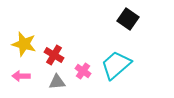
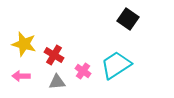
cyan trapezoid: rotated 8 degrees clockwise
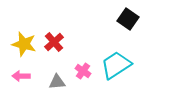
red cross: moved 13 px up; rotated 18 degrees clockwise
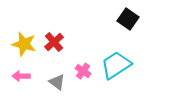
gray triangle: rotated 42 degrees clockwise
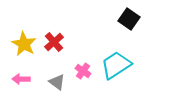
black square: moved 1 px right
yellow star: rotated 15 degrees clockwise
pink arrow: moved 3 px down
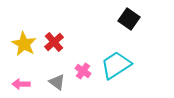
pink arrow: moved 5 px down
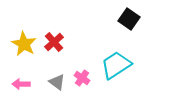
pink cross: moved 1 px left, 7 px down
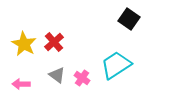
gray triangle: moved 7 px up
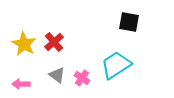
black square: moved 3 px down; rotated 25 degrees counterclockwise
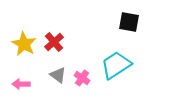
gray triangle: moved 1 px right
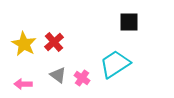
black square: rotated 10 degrees counterclockwise
cyan trapezoid: moved 1 px left, 1 px up
pink arrow: moved 2 px right
